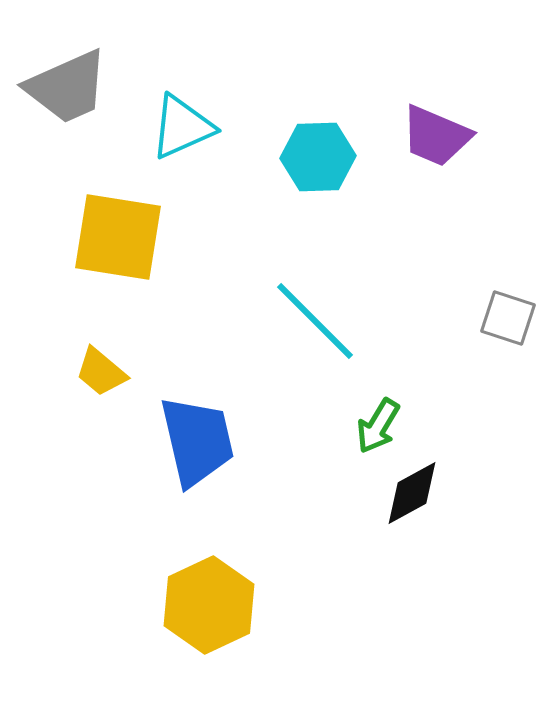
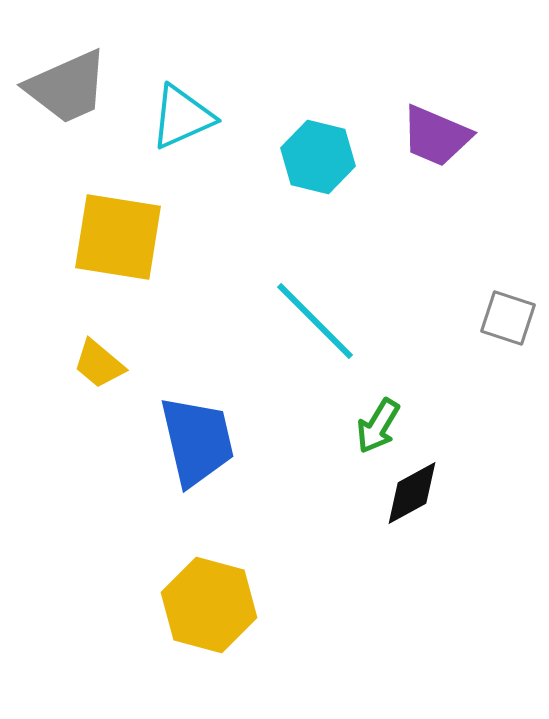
cyan triangle: moved 10 px up
cyan hexagon: rotated 16 degrees clockwise
yellow trapezoid: moved 2 px left, 8 px up
yellow hexagon: rotated 20 degrees counterclockwise
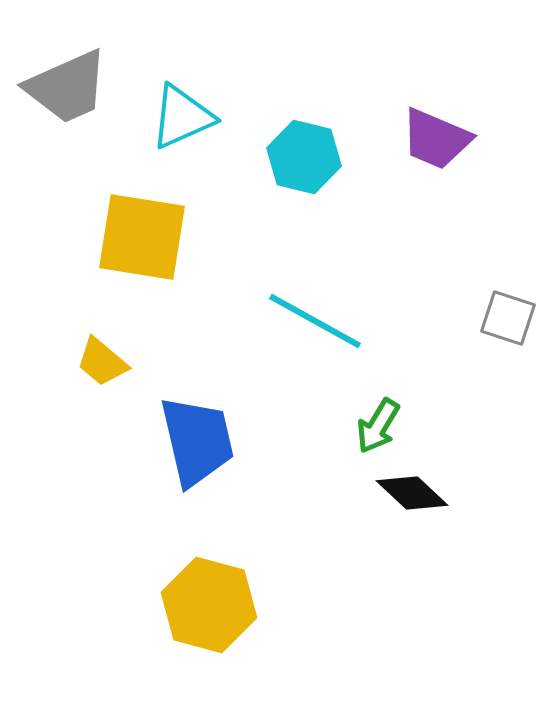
purple trapezoid: moved 3 px down
cyan hexagon: moved 14 px left
yellow square: moved 24 px right
cyan line: rotated 16 degrees counterclockwise
yellow trapezoid: moved 3 px right, 2 px up
black diamond: rotated 72 degrees clockwise
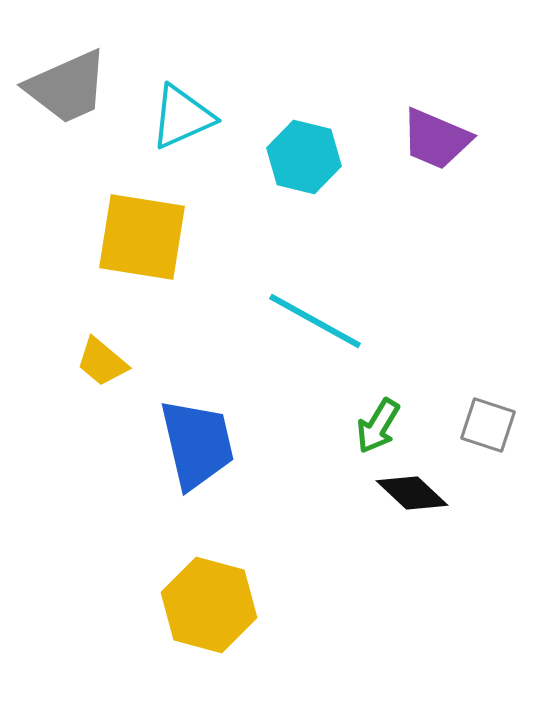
gray square: moved 20 px left, 107 px down
blue trapezoid: moved 3 px down
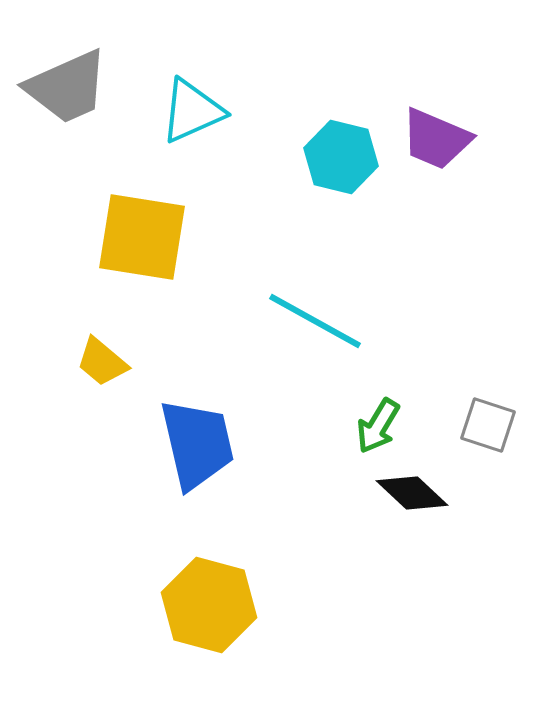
cyan triangle: moved 10 px right, 6 px up
cyan hexagon: moved 37 px right
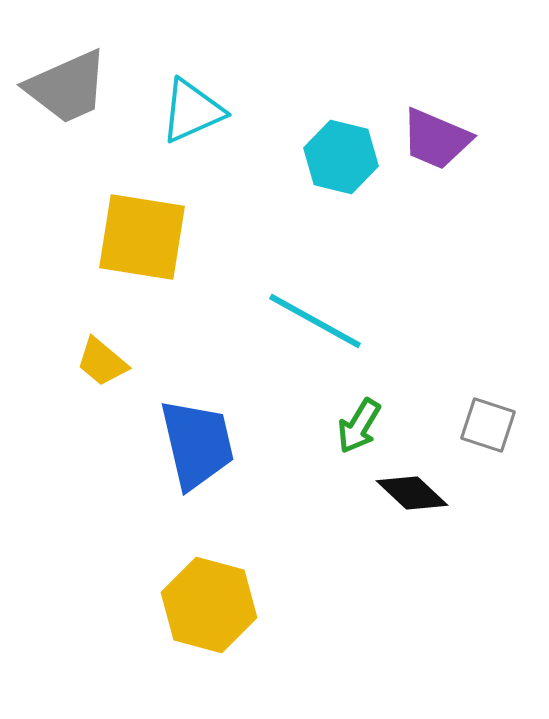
green arrow: moved 19 px left
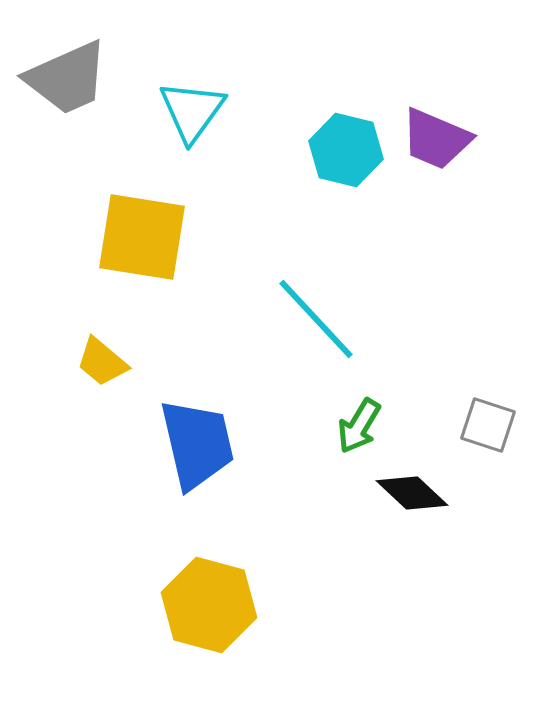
gray trapezoid: moved 9 px up
cyan triangle: rotated 30 degrees counterclockwise
cyan hexagon: moved 5 px right, 7 px up
cyan line: moved 1 px right, 2 px up; rotated 18 degrees clockwise
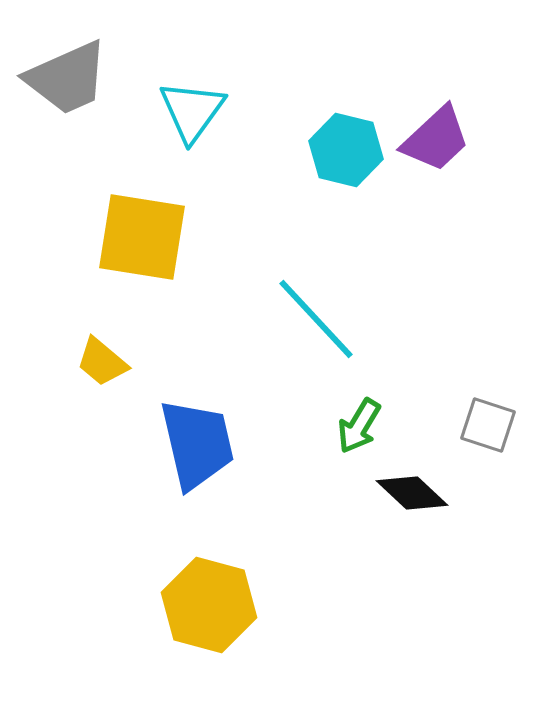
purple trapezoid: rotated 66 degrees counterclockwise
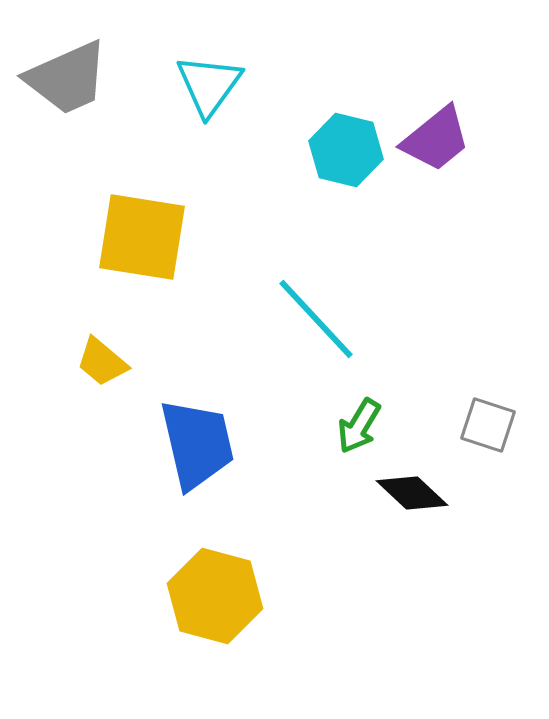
cyan triangle: moved 17 px right, 26 px up
purple trapezoid: rotated 4 degrees clockwise
yellow hexagon: moved 6 px right, 9 px up
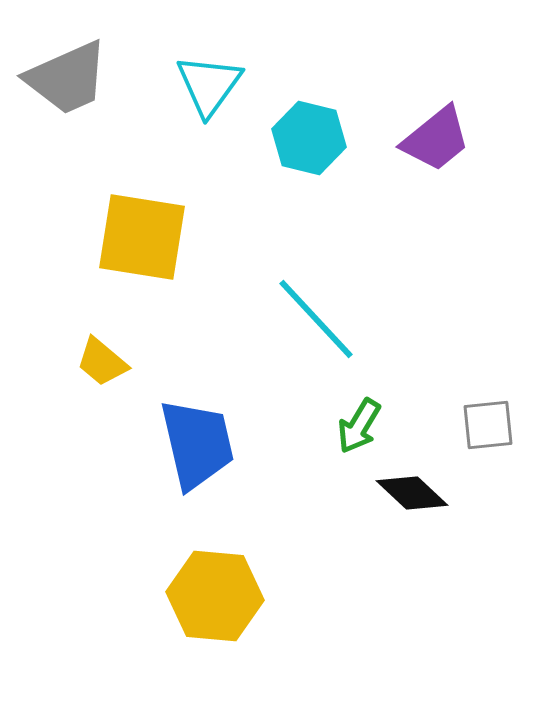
cyan hexagon: moved 37 px left, 12 px up
gray square: rotated 24 degrees counterclockwise
yellow hexagon: rotated 10 degrees counterclockwise
